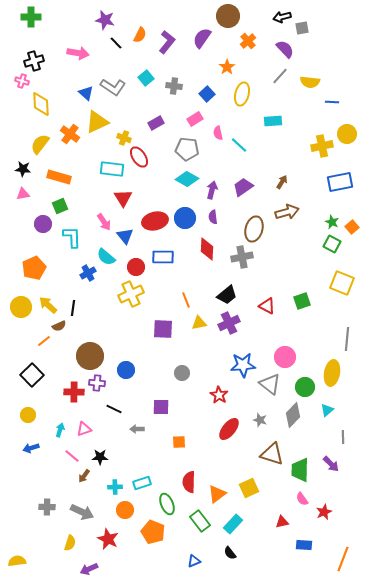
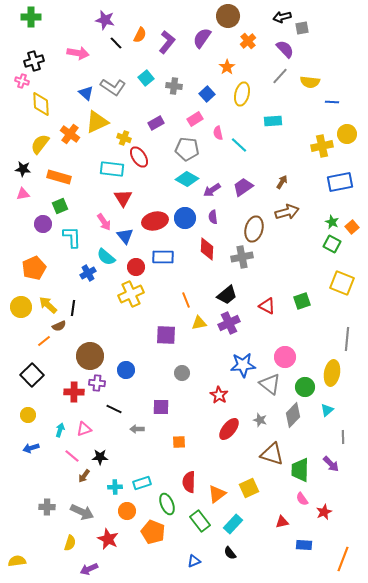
purple arrow at (212, 190): rotated 138 degrees counterclockwise
purple square at (163, 329): moved 3 px right, 6 px down
orange circle at (125, 510): moved 2 px right, 1 px down
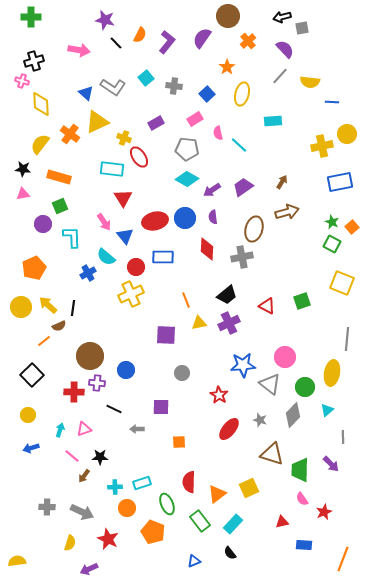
pink arrow at (78, 53): moved 1 px right, 3 px up
orange circle at (127, 511): moved 3 px up
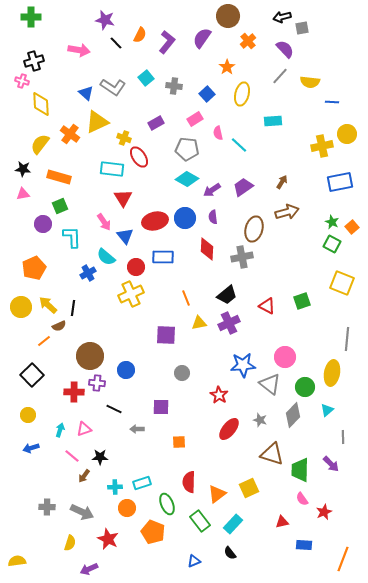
orange line at (186, 300): moved 2 px up
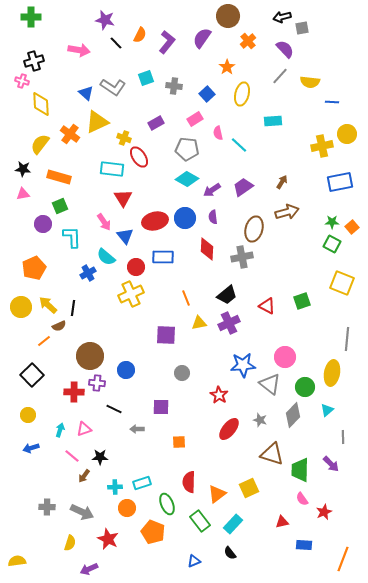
cyan square at (146, 78): rotated 21 degrees clockwise
green star at (332, 222): rotated 24 degrees counterclockwise
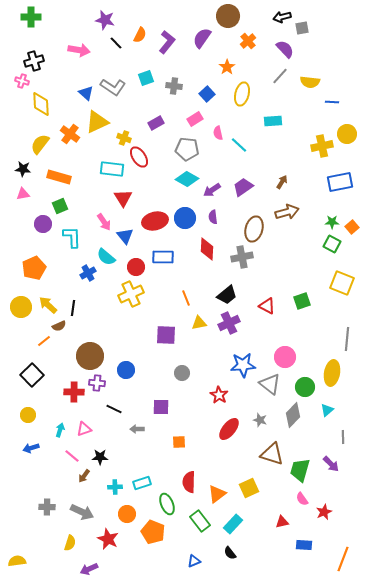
green trapezoid at (300, 470): rotated 15 degrees clockwise
orange circle at (127, 508): moved 6 px down
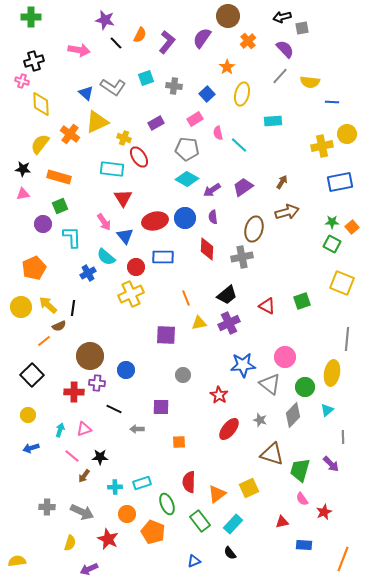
gray circle at (182, 373): moved 1 px right, 2 px down
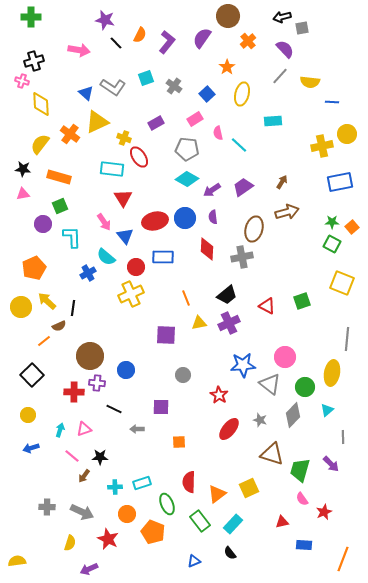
gray cross at (174, 86): rotated 28 degrees clockwise
yellow arrow at (48, 305): moved 1 px left, 4 px up
